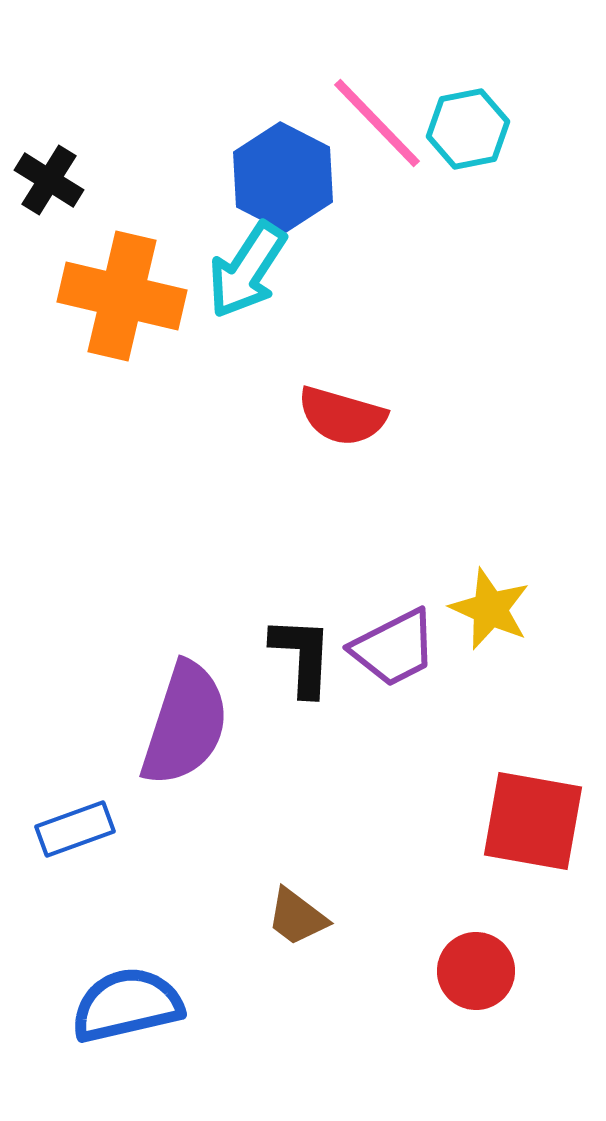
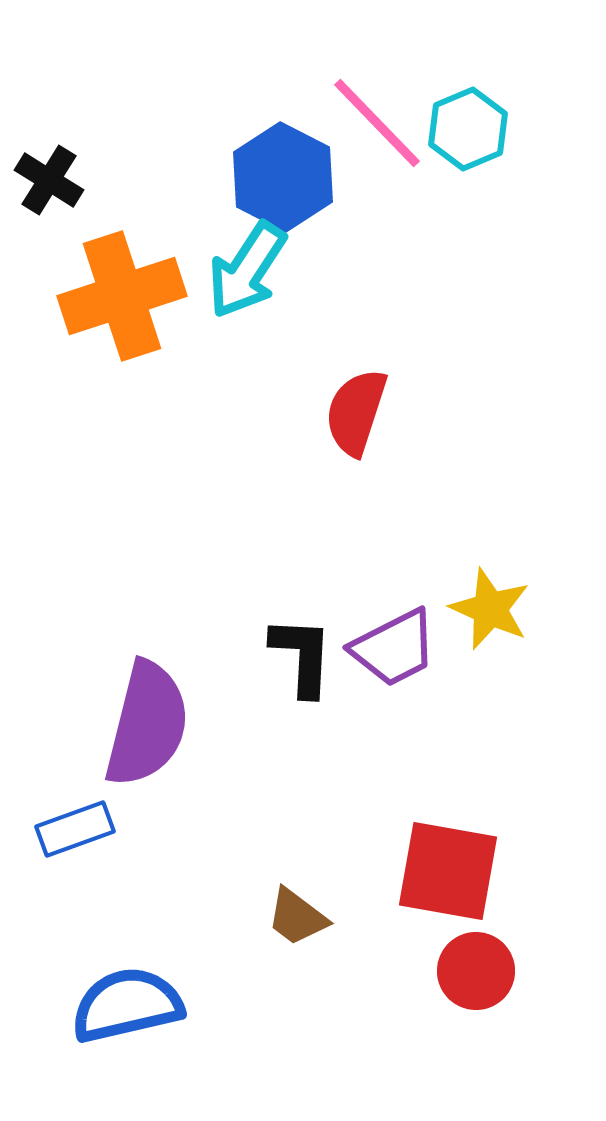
cyan hexagon: rotated 12 degrees counterclockwise
orange cross: rotated 31 degrees counterclockwise
red semicircle: moved 14 px right, 4 px up; rotated 92 degrees clockwise
purple semicircle: moved 38 px left; rotated 4 degrees counterclockwise
red square: moved 85 px left, 50 px down
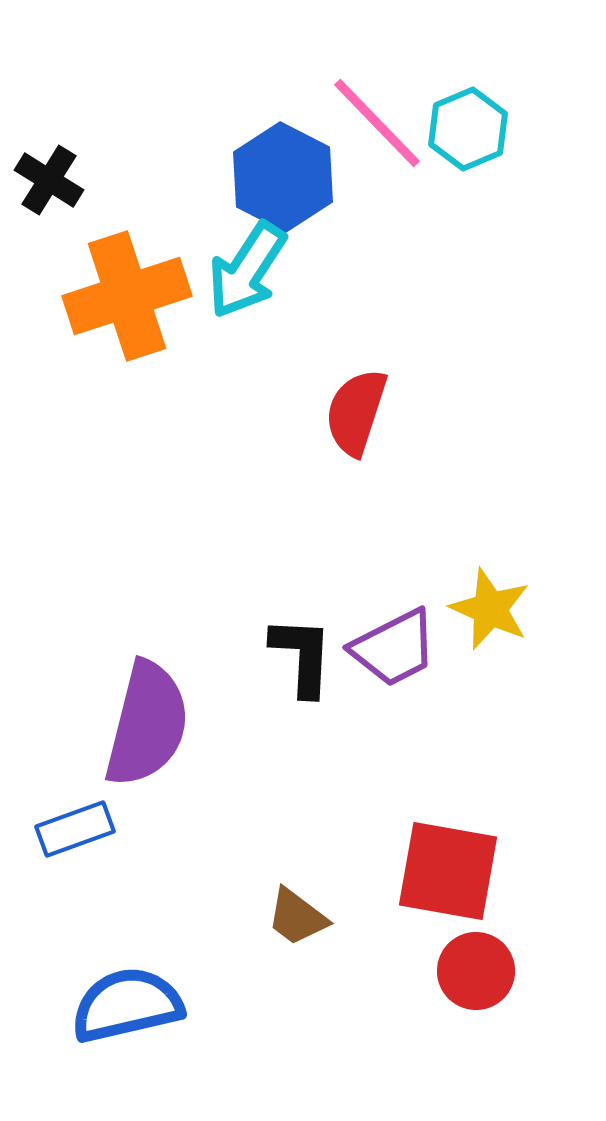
orange cross: moved 5 px right
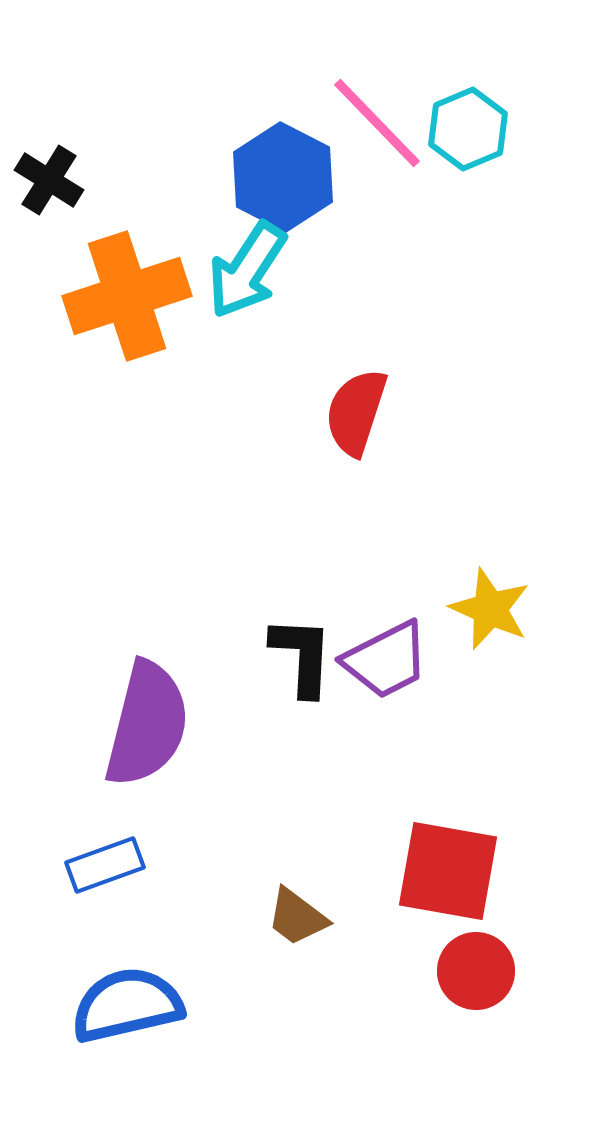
purple trapezoid: moved 8 px left, 12 px down
blue rectangle: moved 30 px right, 36 px down
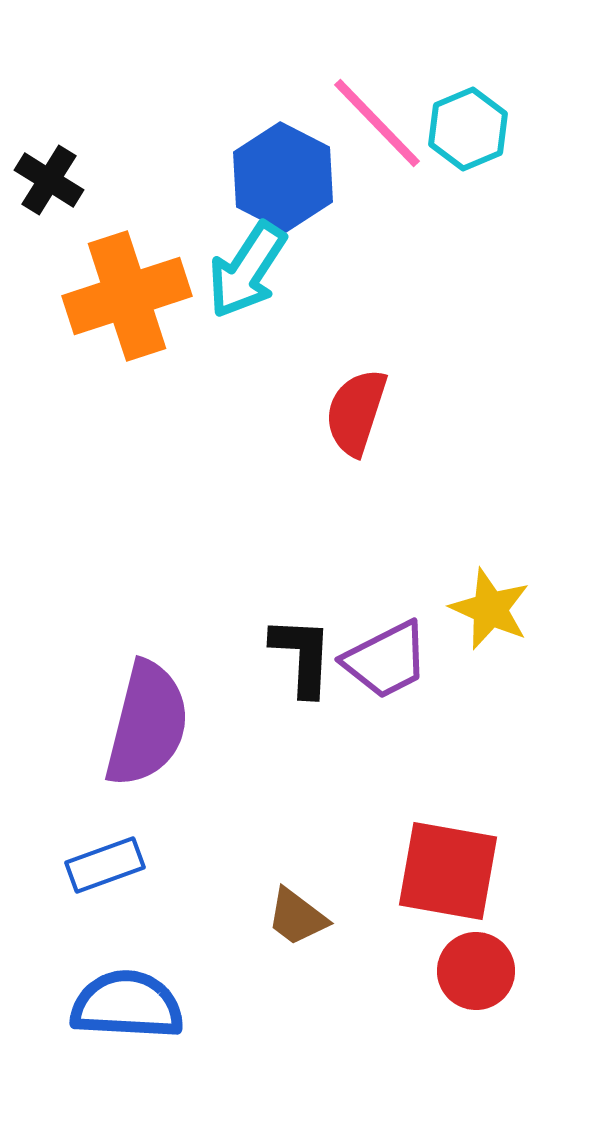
blue semicircle: rotated 16 degrees clockwise
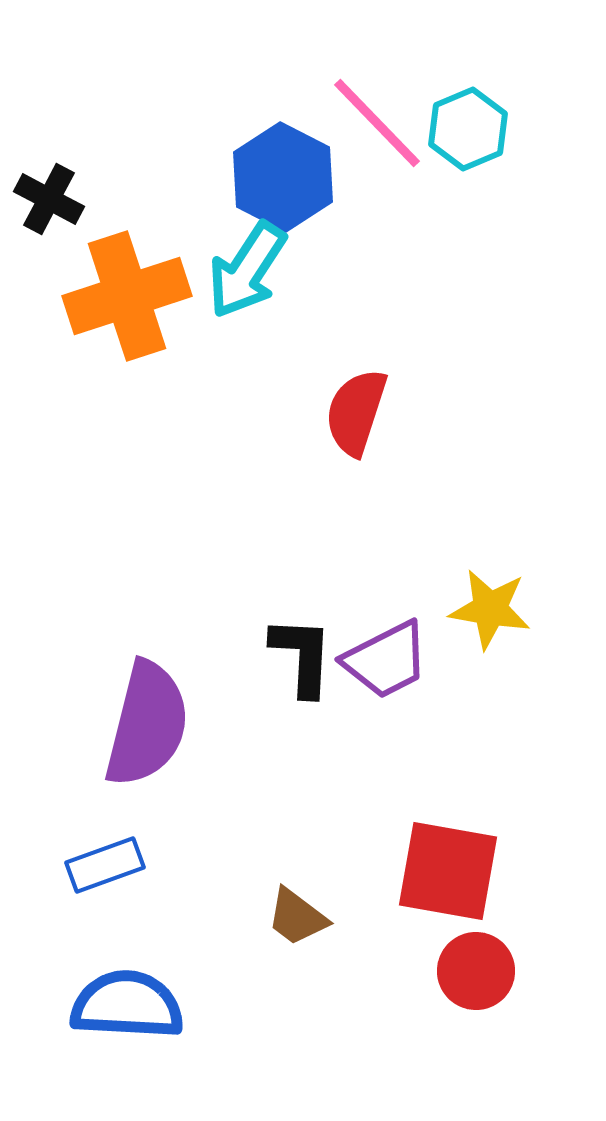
black cross: moved 19 px down; rotated 4 degrees counterclockwise
yellow star: rotated 14 degrees counterclockwise
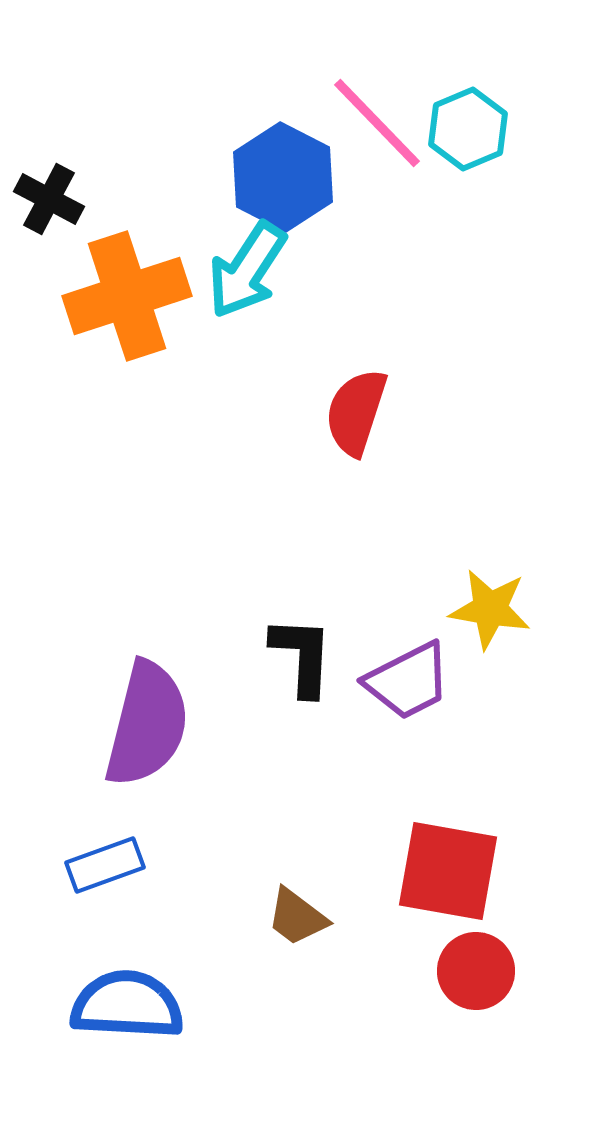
purple trapezoid: moved 22 px right, 21 px down
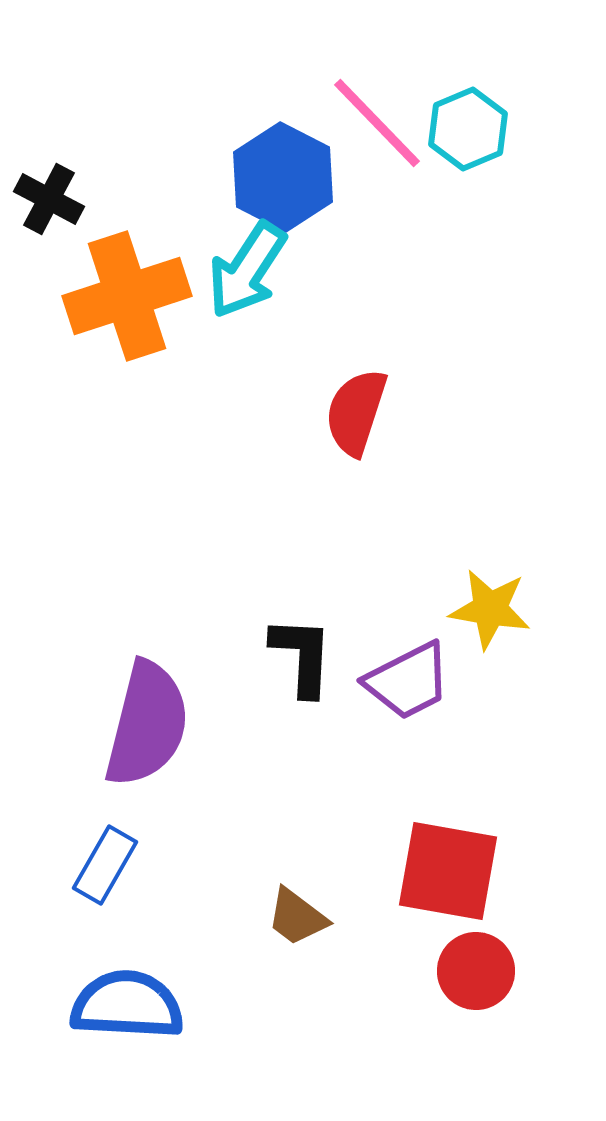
blue rectangle: rotated 40 degrees counterclockwise
